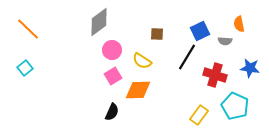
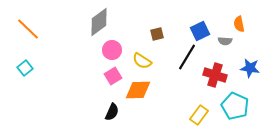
brown square: rotated 16 degrees counterclockwise
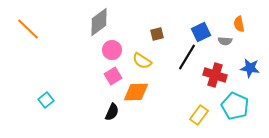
blue square: moved 1 px right, 1 px down
cyan square: moved 21 px right, 32 px down
orange diamond: moved 2 px left, 2 px down
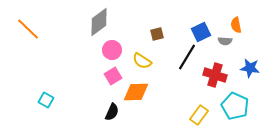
orange semicircle: moved 3 px left, 1 px down
cyan square: rotated 21 degrees counterclockwise
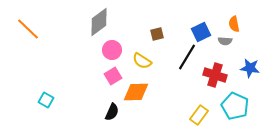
orange semicircle: moved 2 px left, 1 px up
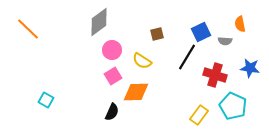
orange semicircle: moved 6 px right
cyan pentagon: moved 2 px left
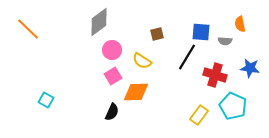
blue square: rotated 30 degrees clockwise
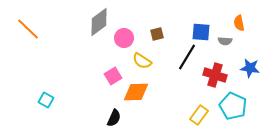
orange semicircle: moved 1 px left, 1 px up
pink circle: moved 12 px right, 12 px up
black semicircle: moved 2 px right, 6 px down
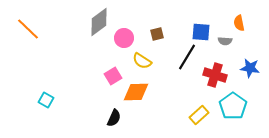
cyan pentagon: rotated 12 degrees clockwise
yellow rectangle: rotated 12 degrees clockwise
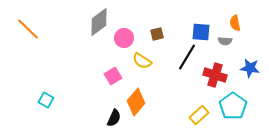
orange semicircle: moved 4 px left
orange diamond: moved 10 px down; rotated 48 degrees counterclockwise
